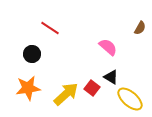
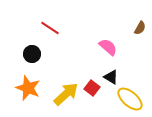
orange star: rotated 30 degrees clockwise
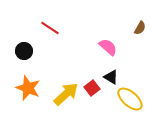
black circle: moved 8 px left, 3 px up
red square: rotated 14 degrees clockwise
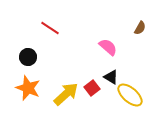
black circle: moved 4 px right, 6 px down
yellow ellipse: moved 4 px up
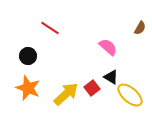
black circle: moved 1 px up
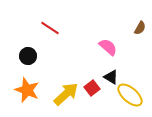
orange star: moved 1 px left, 2 px down
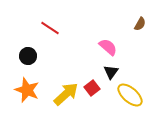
brown semicircle: moved 4 px up
black triangle: moved 5 px up; rotated 35 degrees clockwise
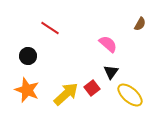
pink semicircle: moved 3 px up
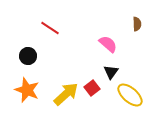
brown semicircle: moved 3 px left; rotated 32 degrees counterclockwise
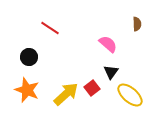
black circle: moved 1 px right, 1 px down
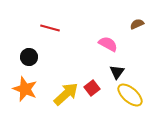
brown semicircle: rotated 112 degrees counterclockwise
red line: rotated 18 degrees counterclockwise
pink semicircle: rotated 12 degrees counterclockwise
black triangle: moved 6 px right
orange star: moved 2 px left, 1 px up
